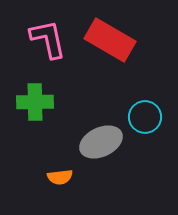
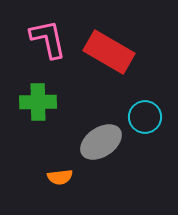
red rectangle: moved 1 px left, 12 px down
green cross: moved 3 px right
gray ellipse: rotated 9 degrees counterclockwise
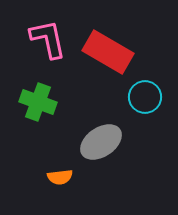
red rectangle: moved 1 px left
green cross: rotated 21 degrees clockwise
cyan circle: moved 20 px up
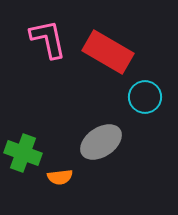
green cross: moved 15 px left, 51 px down
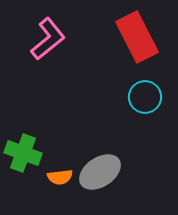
pink L-shape: rotated 63 degrees clockwise
red rectangle: moved 29 px right, 15 px up; rotated 33 degrees clockwise
gray ellipse: moved 1 px left, 30 px down
